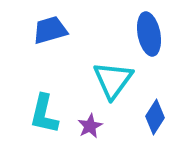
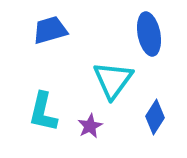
cyan L-shape: moved 1 px left, 2 px up
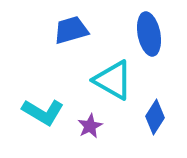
blue trapezoid: moved 21 px right
cyan triangle: rotated 36 degrees counterclockwise
cyan L-shape: rotated 72 degrees counterclockwise
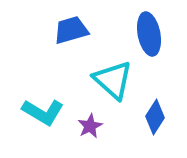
cyan triangle: rotated 12 degrees clockwise
